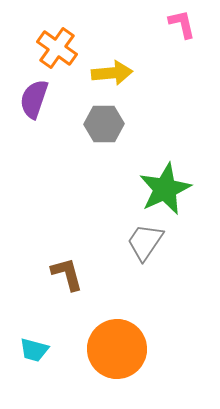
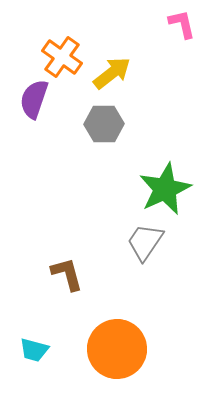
orange cross: moved 5 px right, 9 px down
yellow arrow: rotated 33 degrees counterclockwise
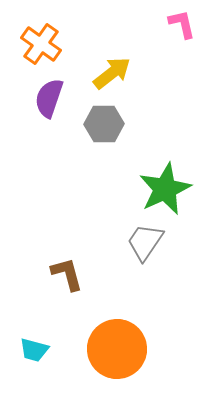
orange cross: moved 21 px left, 13 px up
purple semicircle: moved 15 px right, 1 px up
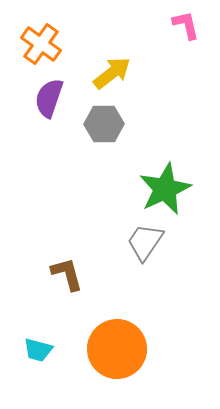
pink L-shape: moved 4 px right, 1 px down
cyan trapezoid: moved 4 px right
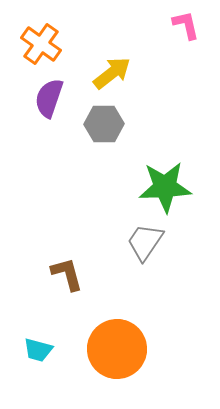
green star: moved 2 px up; rotated 22 degrees clockwise
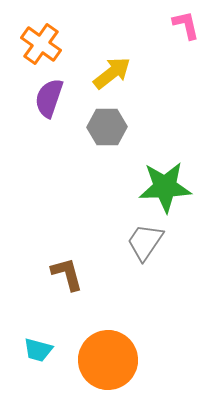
gray hexagon: moved 3 px right, 3 px down
orange circle: moved 9 px left, 11 px down
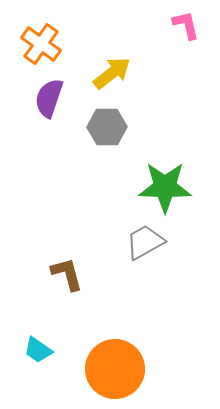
green star: rotated 4 degrees clockwise
gray trapezoid: rotated 27 degrees clockwise
cyan trapezoid: rotated 20 degrees clockwise
orange circle: moved 7 px right, 9 px down
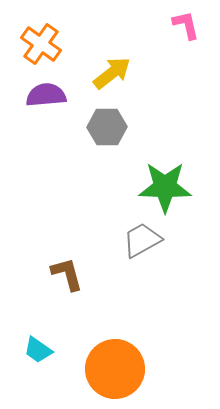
purple semicircle: moved 3 px left, 3 px up; rotated 66 degrees clockwise
gray trapezoid: moved 3 px left, 2 px up
